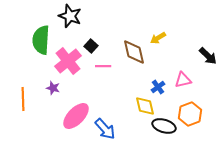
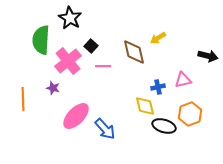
black star: moved 2 px down; rotated 10 degrees clockwise
black arrow: rotated 30 degrees counterclockwise
blue cross: rotated 24 degrees clockwise
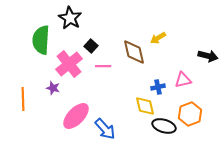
pink cross: moved 1 px right, 3 px down
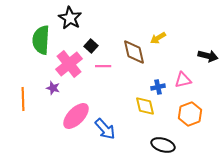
black ellipse: moved 1 px left, 19 px down
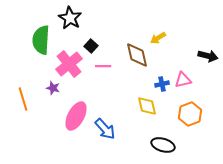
brown diamond: moved 3 px right, 3 px down
blue cross: moved 4 px right, 3 px up
orange line: rotated 15 degrees counterclockwise
yellow diamond: moved 2 px right
pink ellipse: rotated 16 degrees counterclockwise
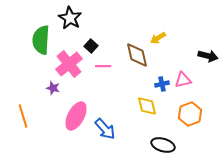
orange line: moved 17 px down
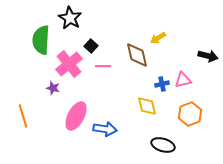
blue arrow: rotated 40 degrees counterclockwise
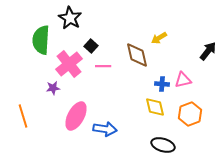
yellow arrow: moved 1 px right
black arrow: moved 5 px up; rotated 66 degrees counterclockwise
blue cross: rotated 16 degrees clockwise
purple star: rotated 24 degrees counterclockwise
yellow diamond: moved 8 px right, 1 px down
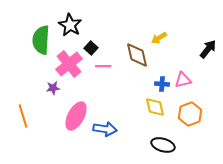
black star: moved 7 px down
black square: moved 2 px down
black arrow: moved 2 px up
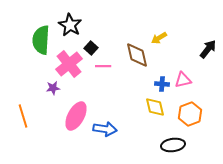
black ellipse: moved 10 px right; rotated 25 degrees counterclockwise
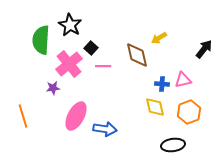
black arrow: moved 4 px left
orange hexagon: moved 1 px left, 2 px up
